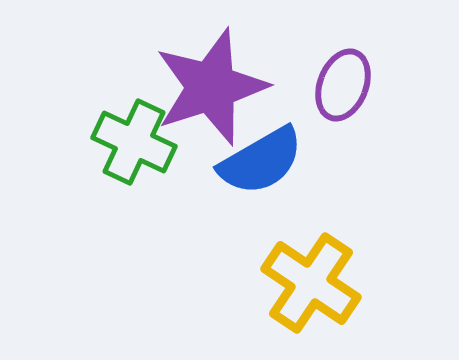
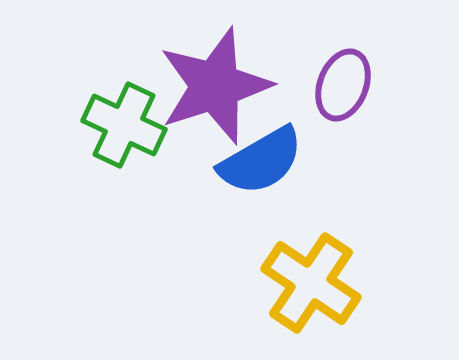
purple star: moved 4 px right, 1 px up
green cross: moved 10 px left, 17 px up
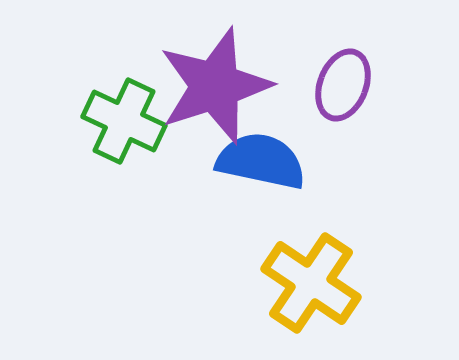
green cross: moved 4 px up
blue semicircle: rotated 138 degrees counterclockwise
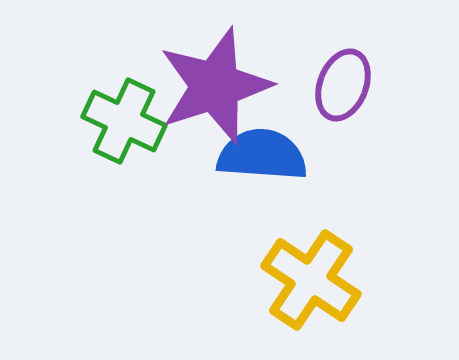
blue semicircle: moved 1 px right, 6 px up; rotated 8 degrees counterclockwise
yellow cross: moved 3 px up
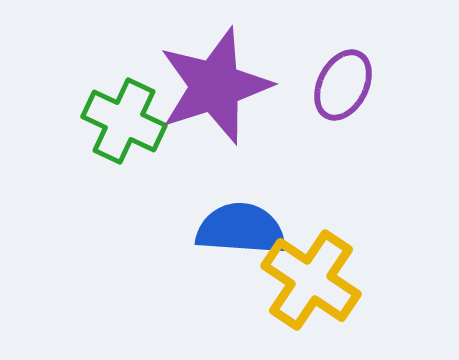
purple ellipse: rotated 6 degrees clockwise
blue semicircle: moved 21 px left, 74 px down
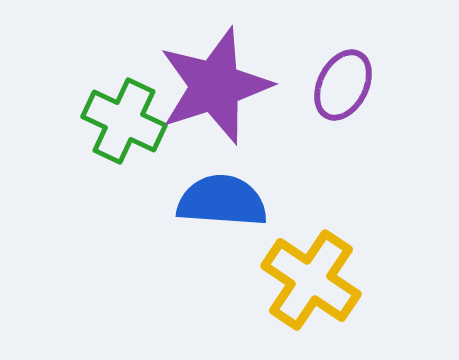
blue semicircle: moved 19 px left, 28 px up
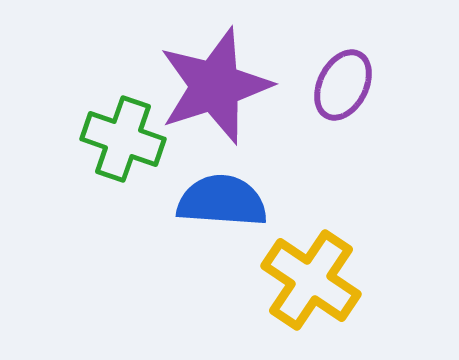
green cross: moved 1 px left, 18 px down; rotated 6 degrees counterclockwise
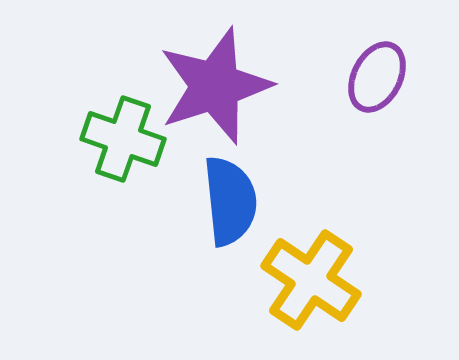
purple ellipse: moved 34 px right, 8 px up
blue semicircle: moved 8 px right; rotated 80 degrees clockwise
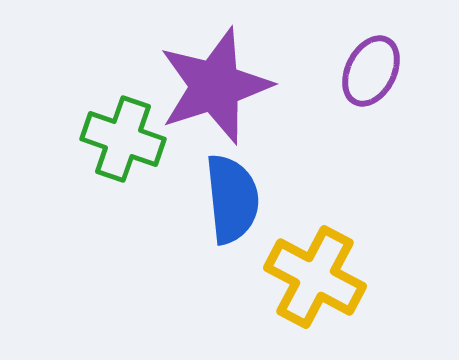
purple ellipse: moved 6 px left, 6 px up
blue semicircle: moved 2 px right, 2 px up
yellow cross: moved 4 px right, 3 px up; rotated 6 degrees counterclockwise
